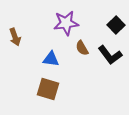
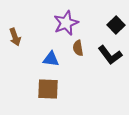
purple star: rotated 15 degrees counterclockwise
brown semicircle: moved 4 px left; rotated 21 degrees clockwise
brown square: rotated 15 degrees counterclockwise
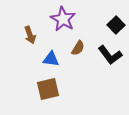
purple star: moved 3 px left, 4 px up; rotated 20 degrees counterclockwise
brown arrow: moved 15 px right, 2 px up
brown semicircle: rotated 140 degrees counterclockwise
brown square: rotated 15 degrees counterclockwise
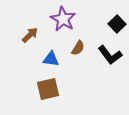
black square: moved 1 px right, 1 px up
brown arrow: rotated 114 degrees counterclockwise
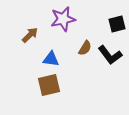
purple star: rotated 30 degrees clockwise
black square: rotated 30 degrees clockwise
brown semicircle: moved 7 px right
brown square: moved 1 px right, 4 px up
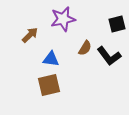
black L-shape: moved 1 px left, 1 px down
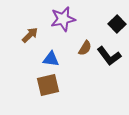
black square: rotated 30 degrees counterclockwise
brown square: moved 1 px left
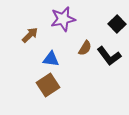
brown square: rotated 20 degrees counterclockwise
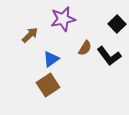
blue triangle: rotated 42 degrees counterclockwise
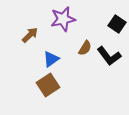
black square: rotated 12 degrees counterclockwise
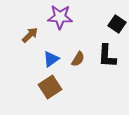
purple star: moved 3 px left, 2 px up; rotated 15 degrees clockwise
brown semicircle: moved 7 px left, 11 px down
black L-shape: moved 2 px left; rotated 40 degrees clockwise
brown square: moved 2 px right, 2 px down
